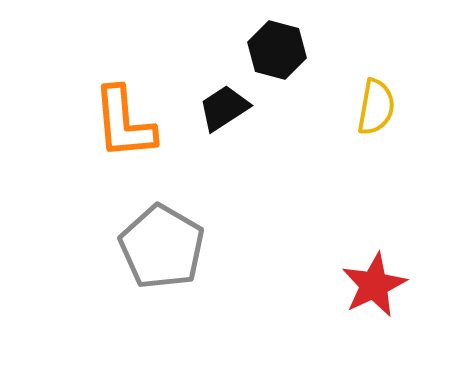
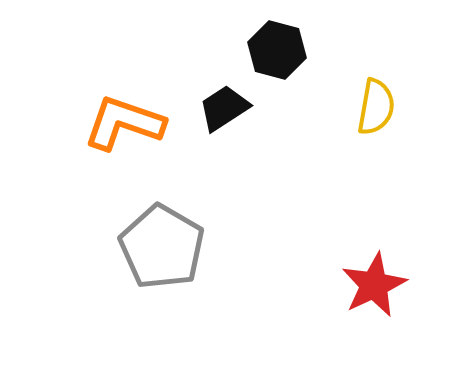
orange L-shape: rotated 114 degrees clockwise
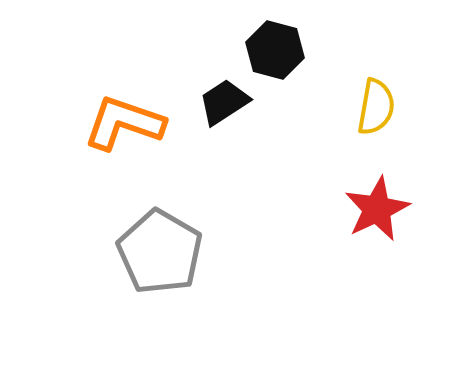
black hexagon: moved 2 px left
black trapezoid: moved 6 px up
gray pentagon: moved 2 px left, 5 px down
red star: moved 3 px right, 76 px up
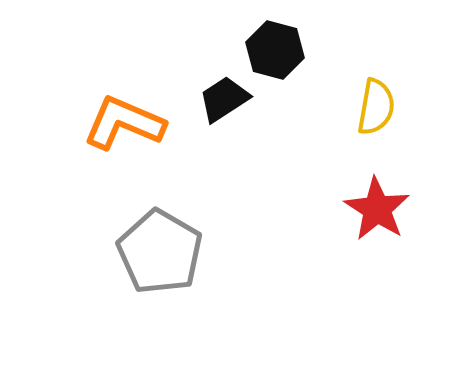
black trapezoid: moved 3 px up
orange L-shape: rotated 4 degrees clockwise
red star: rotated 14 degrees counterclockwise
